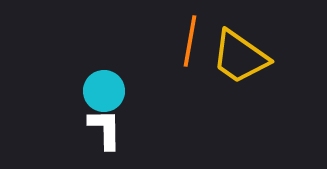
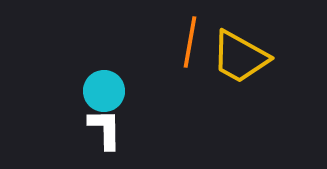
orange line: moved 1 px down
yellow trapezoid: rotated 6 degrees counterclockwise
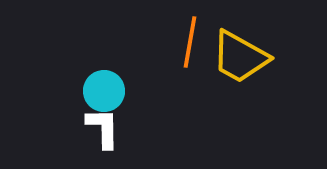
white L-shape: moved 2 px left, 1 px up
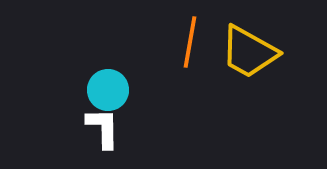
yellow trapezoid: moved 9 px right, 5 px up
cyan circle: moved 4 px right, 1 px up
